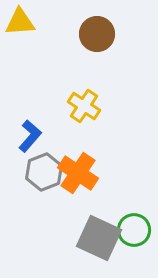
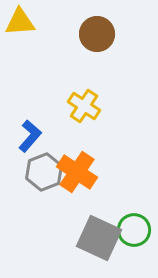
orange cross: moved 1 px left, 1 px up
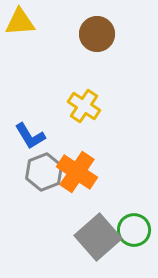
blue L-shape: rotated 108 degrees clockwise
gray square: moved 1 px left, 1 px up; rotated 24 degrees clockwise
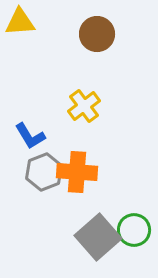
yellow cross: rotated 20 degrees clockwise
orange cross: rotated 30 degrees counterclockwise
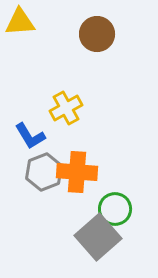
yellow cross: moved 18 px left, 2 px down; rotated 8 degrees clockwise
green circle: moved 19 px left, 21 px up
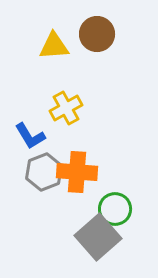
yellow triangle: moved 34 px right, 24 px down
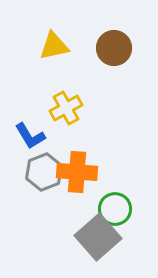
brown circle: moved 17 px right, 14 px down
yellow triangle: rotated 8 degrees counterclockwise
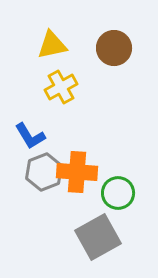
yellow triangle: moved 2 px left, 1 px up
yellow cross: moved 5 px left, 21 px up
green circle: moved 3 px right, 16 px up
gray square: rotated 12 degrees clockwise
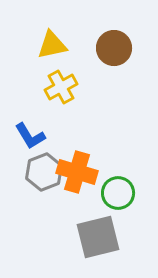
orange cross: rotated 12 degrees clockwise
gray square: rotated 15 degrees clockwise
